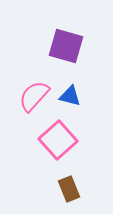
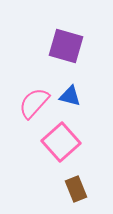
pink semicircle: moved 7 px down
pink square: moved 3 px right, 2 px down
brown rectangle: moved 7 px right
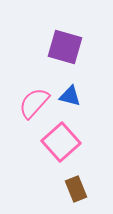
purple square: moved 1 px left, 1 px down
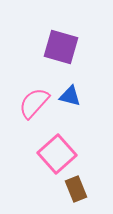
purple square: moved 4 px left
pink square: moved 4 px left, 12 px down
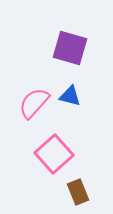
purple square: moved 9 px right, 1 px down
pink square: moved 3 px left
brown rectangle: moved 2 px right, 3 px down
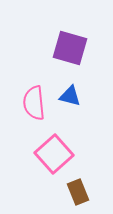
pink semicircle: rotated 48 degrees counterclockwise
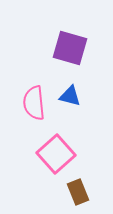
pink square: moved 2 px right
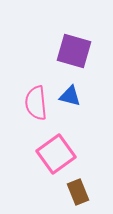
purple square: moved 4 px right, 3 px down
pink semicircle: moved 2 px right
pink square: rotated 6 degrees clockwise
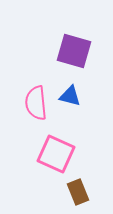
pink square: rotated 30 degrees counterclockwise
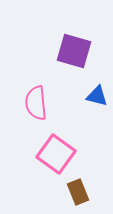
blue triangle: moved 27 px right
pink square: rotated 12 degrees clockwise
